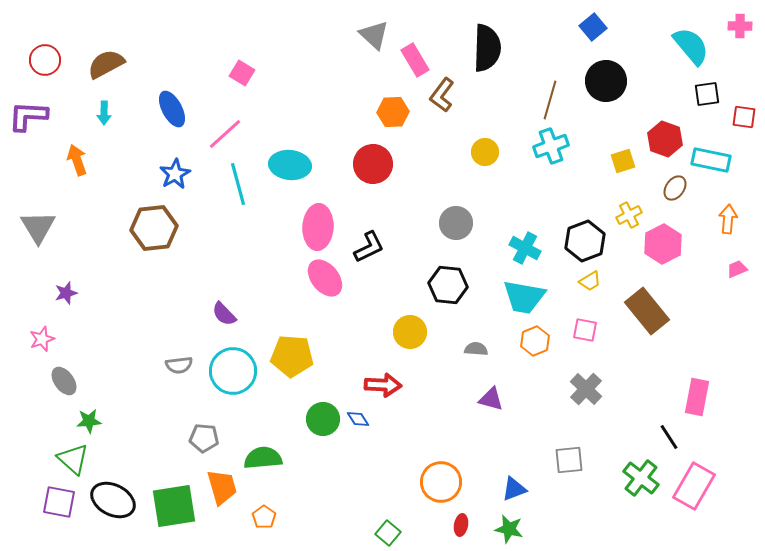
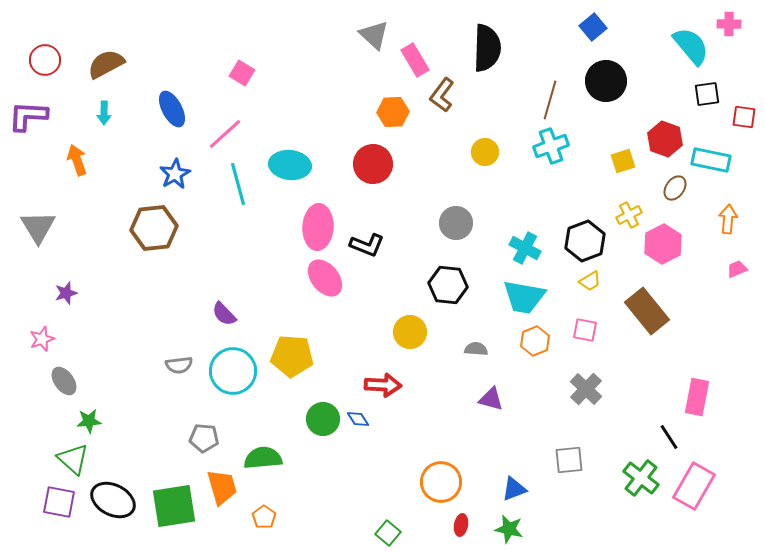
pink cross at (740, 26): moved 11 px left, 2 px up
black L-shape at (369, 247): moved 2 px left, 2 px up; rotated 48 degrees clockwise
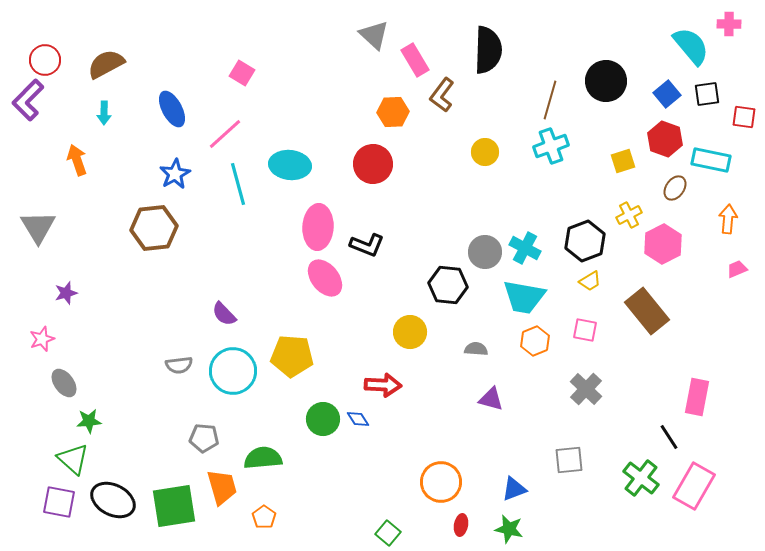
blue square at (593, 27): moved 74 px right, 67 px down
black semicircle at (487, 48): moved 1 px right, 2 px down
purple L-shape at (28, 116): moved 16 px up; rotated 48 degrees counterclockwise
gray circle at (456, 223): moved 29 px right, 29 px down
gray ellipse at (64, 381): moved 2 px down
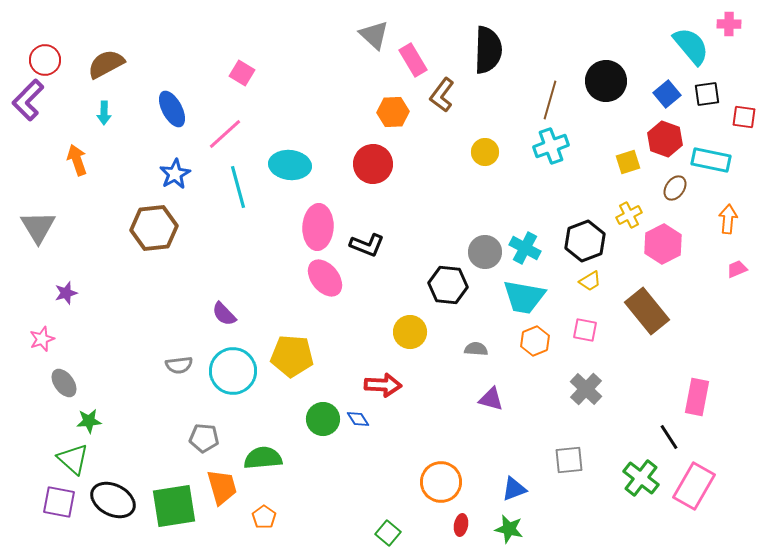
pink rectangle at (415, 60): moved 2 px left
yellow square at (623, 161): moved 5 px right, 1 px down
cyan line at (238, 184): moved 3 px down
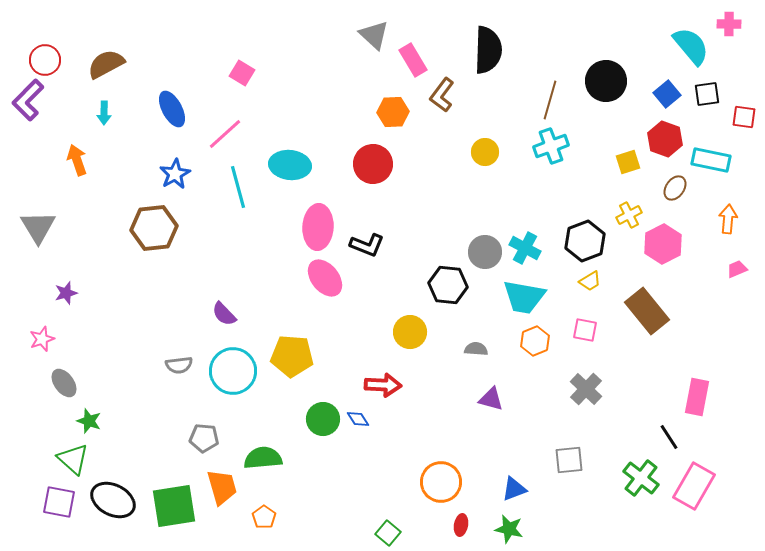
green star at (89, 421): rotated 25 degrees clockwise
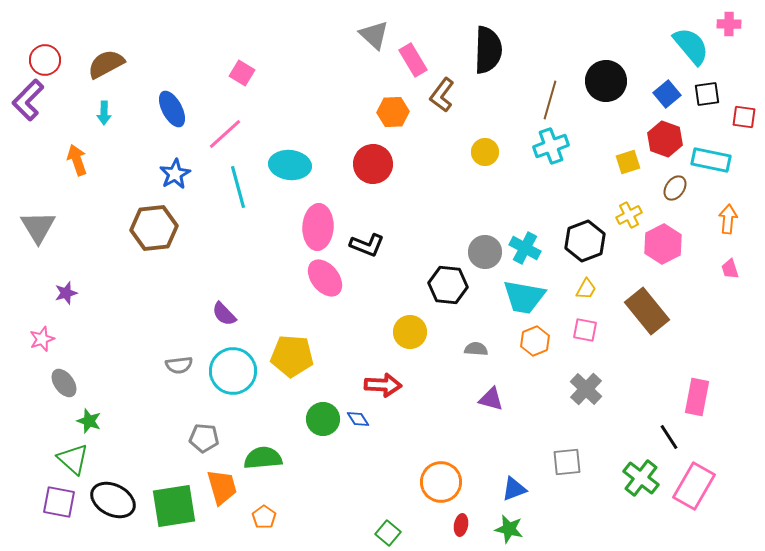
pink trapezoid at (737, 269): moved 7 px left; rotated 85 degrees counterclockwise
yellow trapezoid at (590, 281): moved 4 px left, 8 px down; rotated 30 degrees counterclockwise
gray square at (569, 460): moved 2 px left, 2 px down
